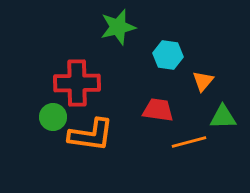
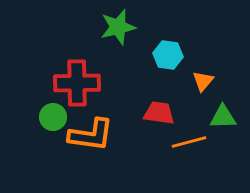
red trapezoid: moved 1 px right, 3 px down
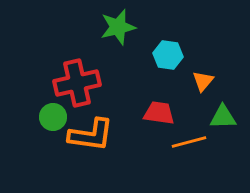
red cross: rotated 12 degrees counterclockwise
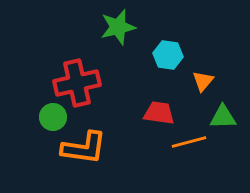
orange L-shape: moved 7 px left, 13 px down
